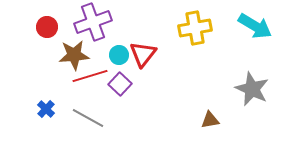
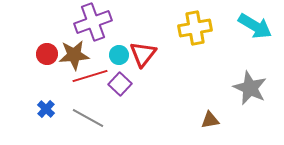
red circle: moved 27 px down
gray star: moved 2 px left, 1 px up
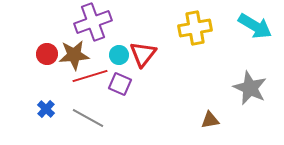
purple square: rotated 20 degrees counterclockwise
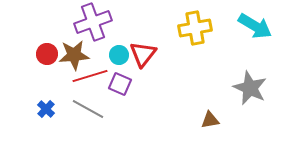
gray line: moved 9 px up
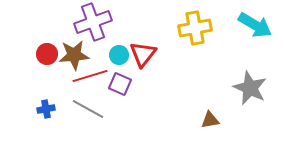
cyan arrow: moved 1 px up
blue cross: rotated 36 degrees clockwise
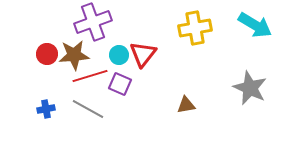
brown triangle: moved 24 px left, 15 px up
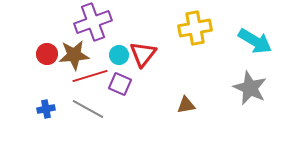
cyan arrow: moved 16 px down
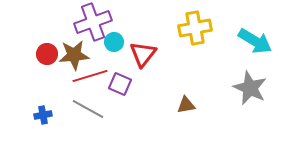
cyan circle: moved 5 px left, 13 px up
blue cross: moved 3 px left, 6 px down
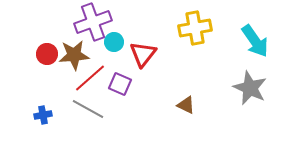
cyan arrow: rotated 24 degrees clockwise
red line: moved 2 px down; rotated 24 degrees counterclockwise
brown triangle: rotated 36 degrees clockwise
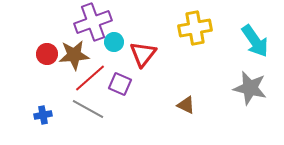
gray star: rotated 12 degrees counterclockwise
